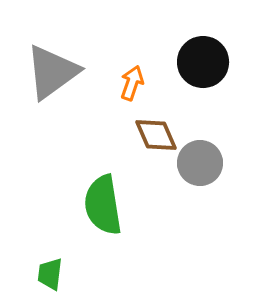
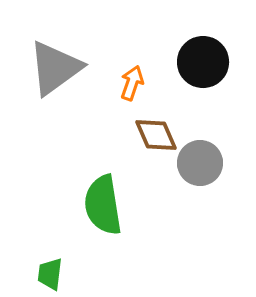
gray triangle: moved 3 px right, 4 px up
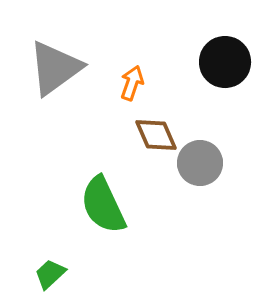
black circle: moved 22 px right
green semicircle: rotated 16 degrees counterclockwise
green trapezoid: rotated 40 degrees clockwise
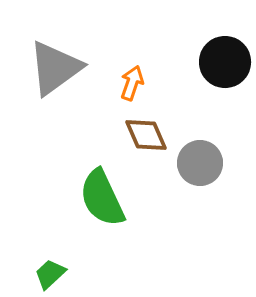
brown diamond: moved 10 px left
green semicircle: moved 1 px left, 7 px up
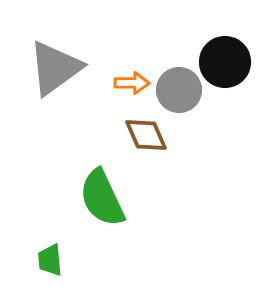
orange arrow: rotated 72 degrees clockwise
gray circle: moved 21 px left, 73 px up
green trapezoid: moved 14 px up; rotated 52 degrees counterclockwise
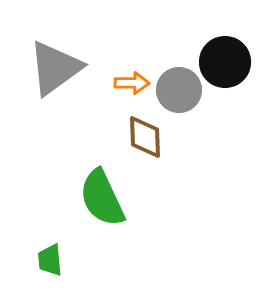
brown diamond: moved 1 px left, 2 px down; rotated 21 degrees clockwise
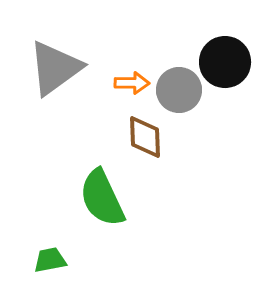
green trapezoid: rotated 84 degrees clockwise
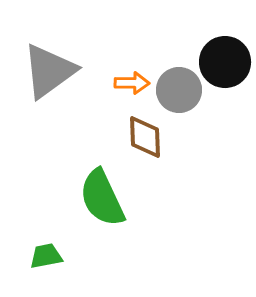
gray triangle: moved 6 px left, 3 px down
green trapezoid: moved 4 px left, 4 px up
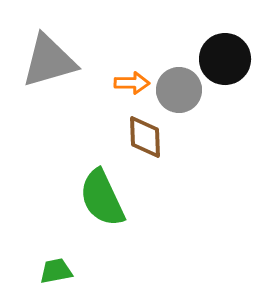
black circle: moved 3 px up
gray triangle: moved 10 px up; rotated 20 degrees clockwise
green trapezoid: moved 10 px right, 15 px down
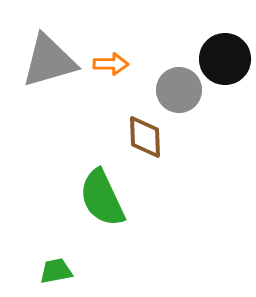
orange arrow: moved 21 px left, 19 px up
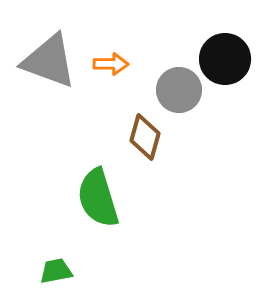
gray triangle: rotated 36 degrees clockwise
brown diamond: rotated 18 degrees clockwise
green semicircle: moved 4 px left; rotated 8 degrees clockwise
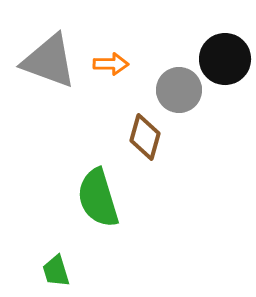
green trapezoid: rotated 96 degrees counterclockwise
